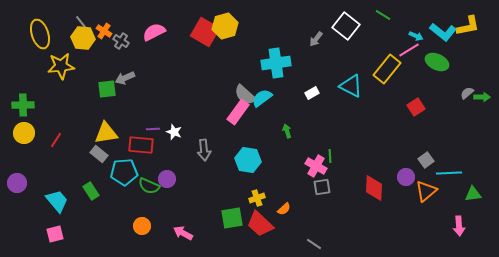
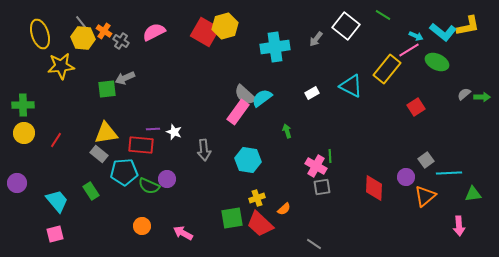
cyan cross at (276, 63): moved 1 px left, 16 px up
gray semicircle at (467, 93): moved 3 px left, 1 px down
orange triangle at (426, 191): moved 1 px left, 5 px down
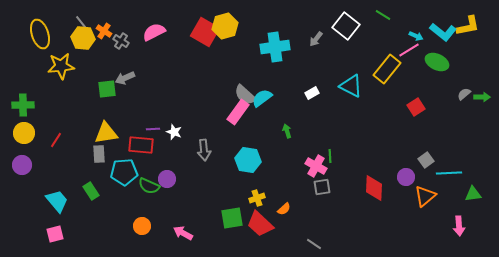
gray rectangle at (99, 154): rotated 48 degrees clockwise
purple circle at (17, 183): moved 5 px right, 18 px up
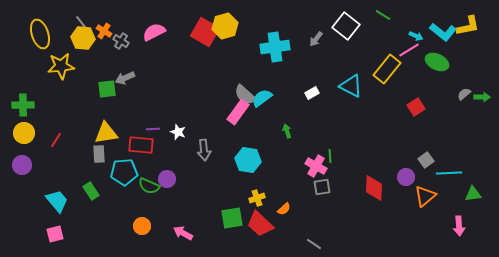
white star at (174, 132): moved 4 px right
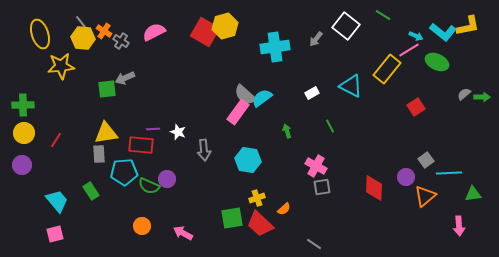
green line at (330, 156): moved 30 px up; rotated 24 degrees counterclockwise
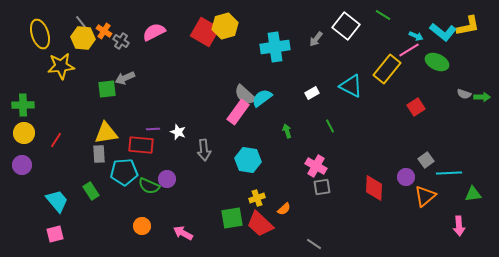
gray semicircle at (464, 94): rotated 120 degrees counterclockwise
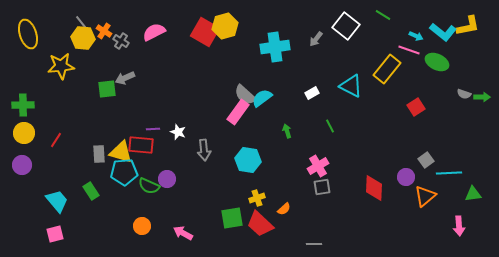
yellow ellipse at (40, 34): moved 12 px left
pink line at (409, 50): rotated 50 degrees clockwise
yellow triangle at (106, 133): moved 15 px right, 19 px down; rotated 25 degrees clockwise
pink cross at (316, 166): moved 2 px right; rotated 30 degrees clockwise
gray line at (314, 244): rotated 35 degrees counterclockwise
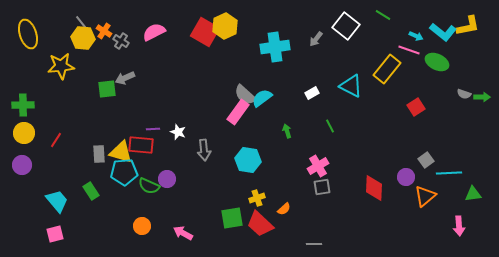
yellow hexagon at (225, 26): rotated 10 degrees counterclockwise
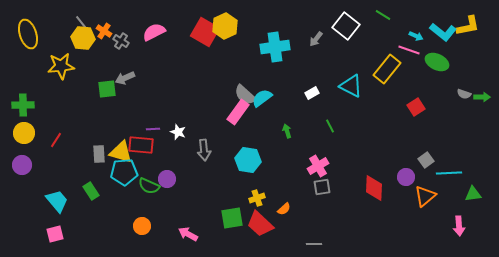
pink arrow at (183, 233): moved 5 px right, 1 px down
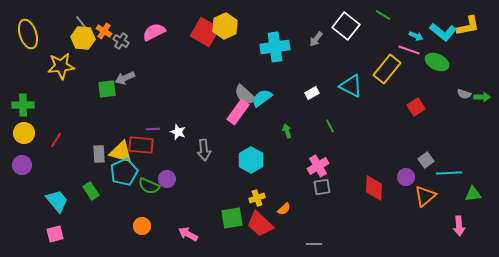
cyan hexagon at (248, 160): moved 3 px right; rotated 20 degrees clockwise
cyan pentagon at (124, 172): rotated 20 degrees counterclockwise
